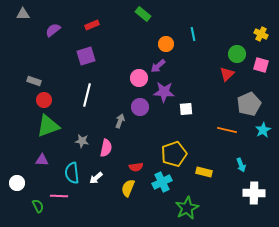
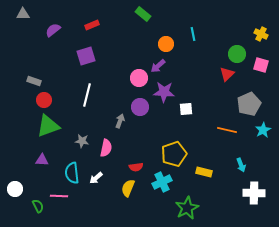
white circle: moved 2 px left, 6 px down
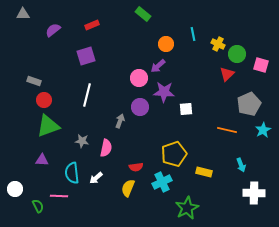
yellow cross: moved 43 px left, 10 px down
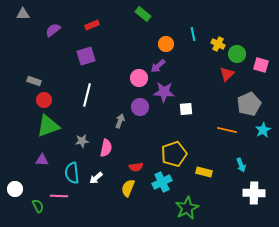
gray star: rotated 16 degrees counterclockwise
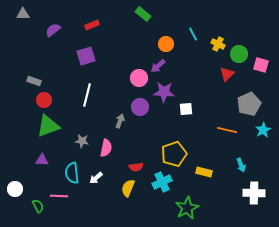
cyan line: rotated 16 degrees counterclockwise
green circle: moved 2 px right
gray star: rotated 16 degrees clockwise
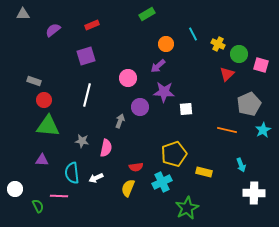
green rectangle: moved 4 px right; rotated 70 degrees counterclockwise
pink circle: moved 11 px left
green triangle: rotated 25 degrees clockwise
white arrow: rotated 16 degrees clockwise
